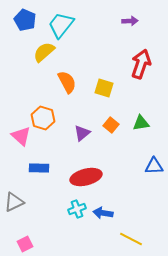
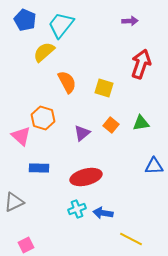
pink square: moved 1 px right, 1 px down
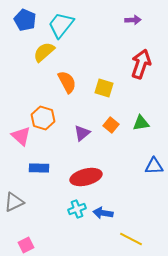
purple arrow: moved 3 px right, 1 px up
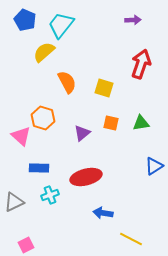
orange square: moved 2 px up; rotated 28 degrees counterclockwise
blue triangle: rotated 30 degrees counterclockwise
cyan cross: moved 27 px left, 14 px up
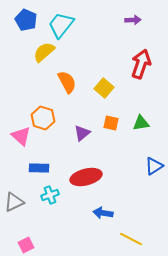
blue pentagon: moved 1 px right
yellow square: rotated 24 degrees clockwise
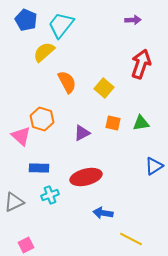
orange hexagon: moved 1 px left, 1 px down
orange square: moved 2 px right
purple triangle: rotated 12 degrees clockwise
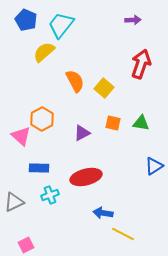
orange semicircle: moved 8 px right, 1 px up
orange hexagon: rotated 15 degrees clockwise
green triangle: rotated 18 degrees clockwise
yellow line: moved 8 px left, 5 px up
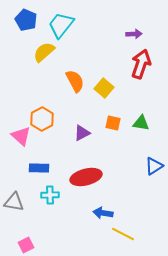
purple arrow: moved 1 px right, 14 px down
cyan cross: rotated 18 degrees clockwise
gray triangle: rotated 35 degrees clockwise
